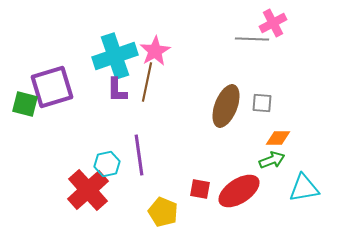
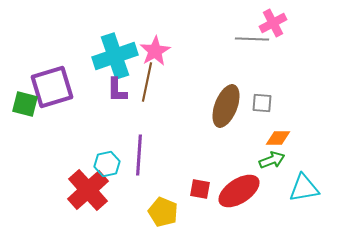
purple line: rotated 12 degrees clockwise
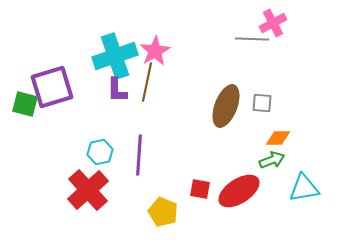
cyan hexagon: moved 7 px left, 12 px up
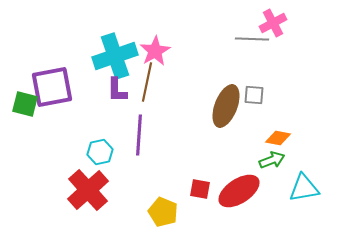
purple square: rotated 6 degrees clockwise
gray square: moved 8 px left, 8 px up
orange diamond: rotated 10 degrees clockwise
purple line: moved 20 px up
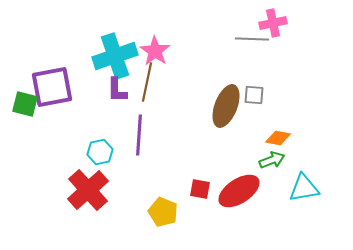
pink cross: rotated 16 degrees clockwise
pink star: rotated 8 degrees counterclockwise
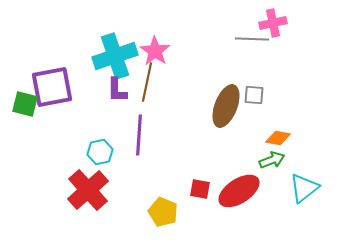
cyan triangle: rotated 28 degrees counterclockwise
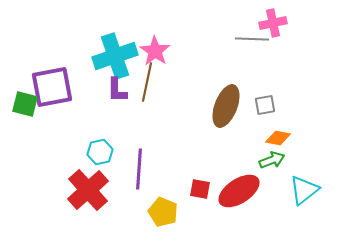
gray square: moved 11 px right, 10 px down; rotated 15 degrees counterclockwise
purple line: moved 34 px down
cyan triangle: moved 2 px down
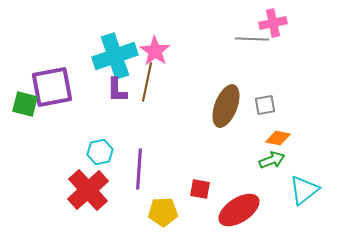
red ellipse: moved 19 px down
yellow pentagon: rotated 24 degrees counterclockwise
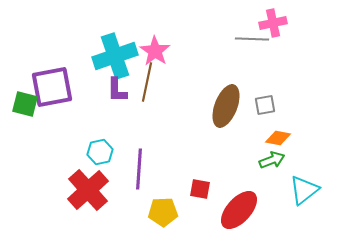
red ellipse: rotated 15 degrees counterclockwise
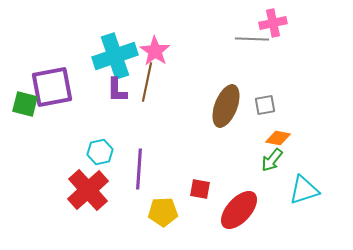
green arrow: rotated 150 degrees clockwise
cyan triangle: rotated 20 degrees clockwise
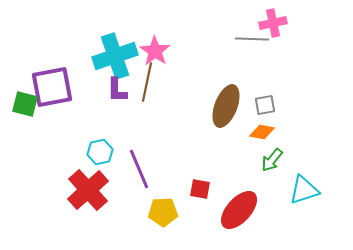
orange diamond: moved 16 px left, 6 px up
purple line: rotated 27 degrees counterclockwise
